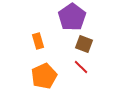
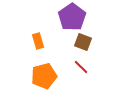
brown square: moved 1 px left, 2 px up
orange pentagon: rotated 10 degrees clockwise
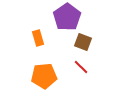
purple pentagon: moved 5 px left
orange rectangle: moved 3 px up
orange pentagon: rotated 10 degrees clockwise
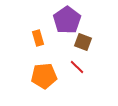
purple pentagon: moved 3 px down
red line: moved 4 px left
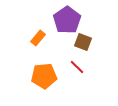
orange rectangle: rotated 56 degrees clockwise
